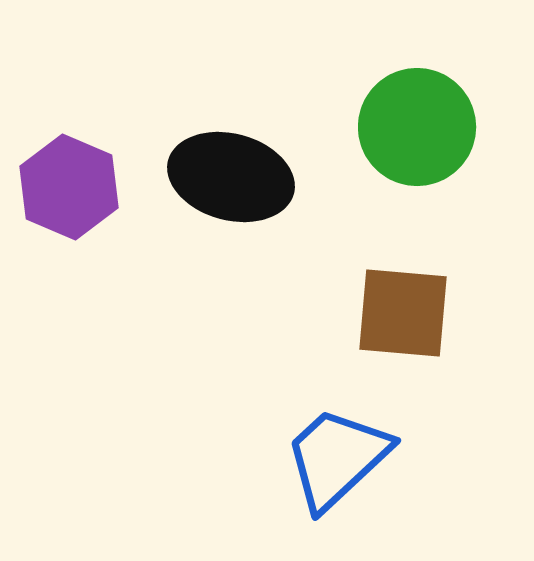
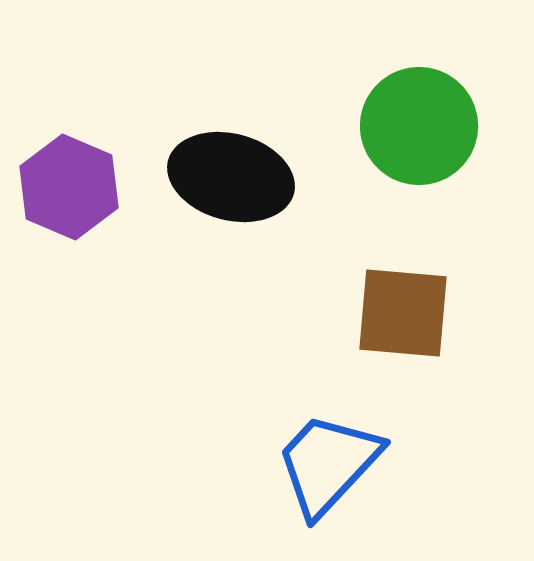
green circle: moved 2 px right, 1 px up
blue trapezoid: moved 9 px left, 6 px down; rotated 4 degrees counterclockwise
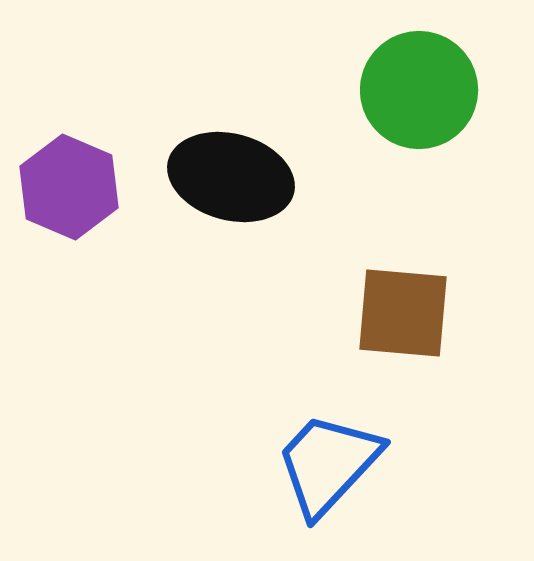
green circle: moved 36 px up
